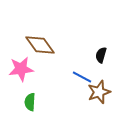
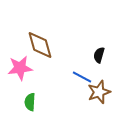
brown diamond: rotated 20 degrees clockwise
black semicircle: moved 2 px left
pink star: moved 1 px left, 1 px up
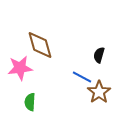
brown star: rotated 15 degrees counterclockwise
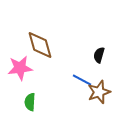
blue line: moved 3 px down
brown star: rotated 15 degrees clockwise
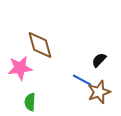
black semicircle: moved 5 px down; rotated 28 degrees clockwise
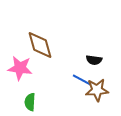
black semicircle: moved 5 px left; rotated 126 degrees counterclockwise
pink star: rotated 15 degrees clockwise
brown star: moved 2 px left, 2 px up; rotated 15 degrees clockwise
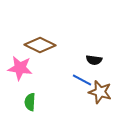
brown diamond: rotated 48 degrees counterclockwise
brown star: moved 3 px right, 2 px down; rotated 20 degrees clockwise
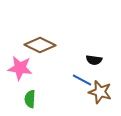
green semicircle: moved 3 px up
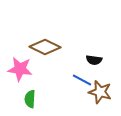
brown diamond: moved 5 px right, 2 px down
pink star: moved 1 px down
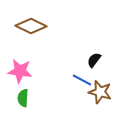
brown diamond: moved 14 px left, 21 px up
black semicircle: rotated 119 degrees clockwise
pink star: moved 2 px down
green semicircle: moved 7 px left, 1 px up
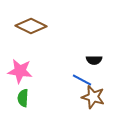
black semicircle: rotated 126 degrees counterclockwise
brown star: moved 7 px left, 5 px down
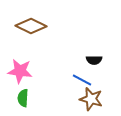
brown star: moved 2 px left, 2 px down
